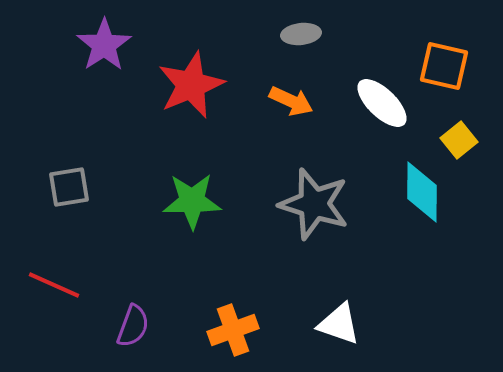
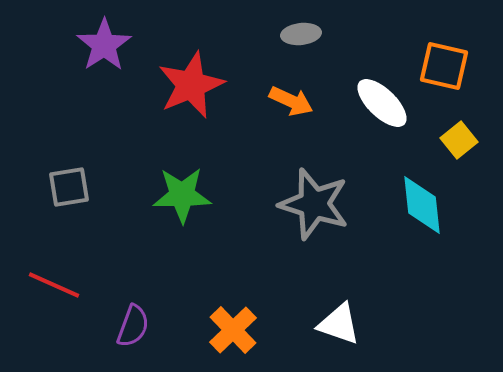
cyan diamond: moved 13 px down; rotated 6 degrees counterclockwise
green star: moved 10 px left, 6 px up
orange cross: rotated 24 degrees counterclockwise
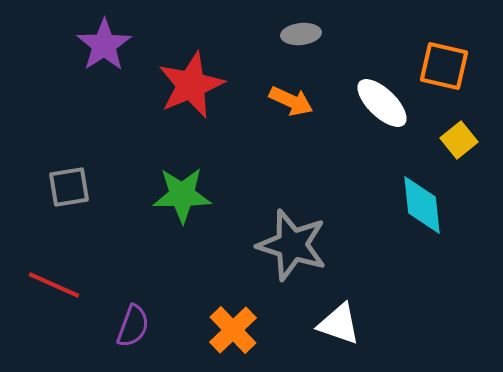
gray star: moved 22 px left, 41 px down
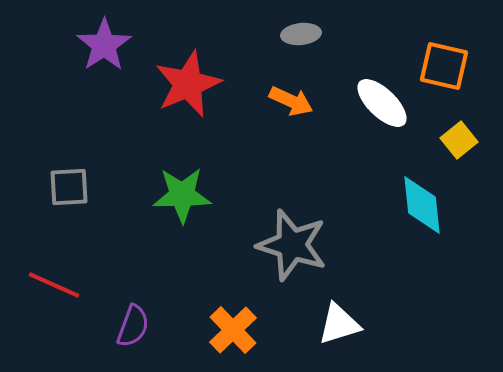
red star: moved 3 px left, 1 px up
gray square: rotated 6 degrees clockwise
white triangle: rotated 36 degrees counterclockwise
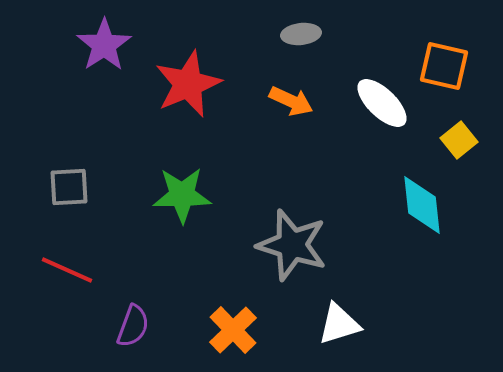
red line: moved 13 px right, 15 px up
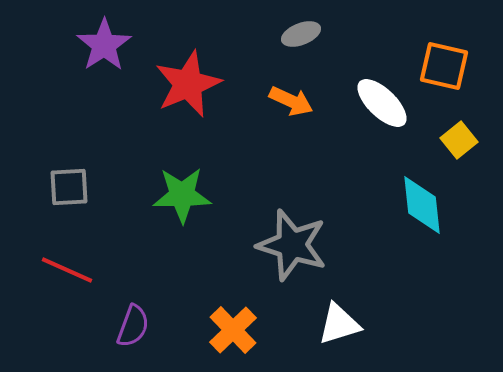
gray ellipse: rotated 15 degrees counterclockwise
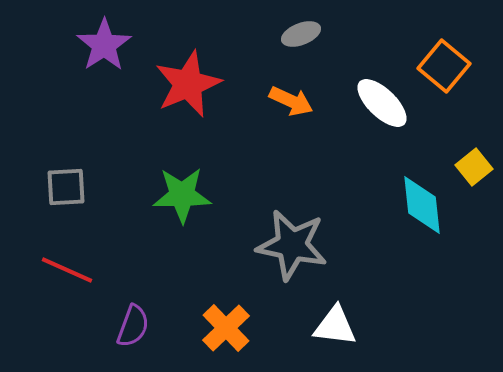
orange square: rotated 27 degrees clockwise
yellow square: moved 15 px right, 27 px down
gray square: moved 3 px left
gray star: rotated 6 degrees counterclockwise
white triangle: moved 4 px left, 2 px down; rotated 24 degrees clockwise
orange cross: moved 7 px left, 2 px up
